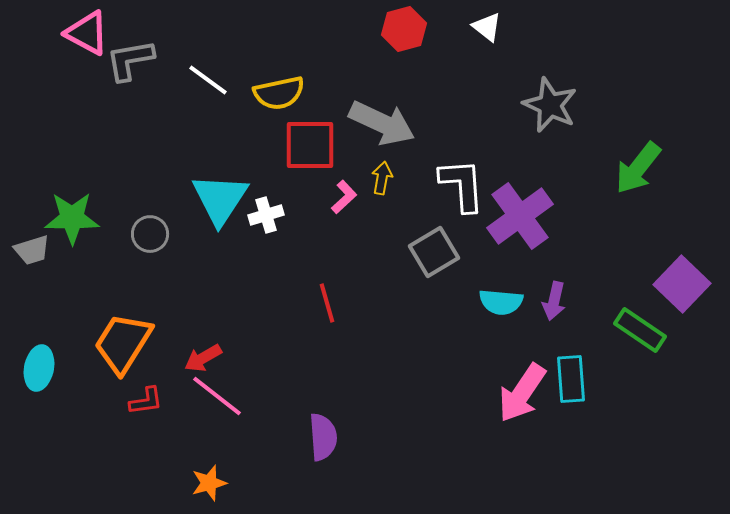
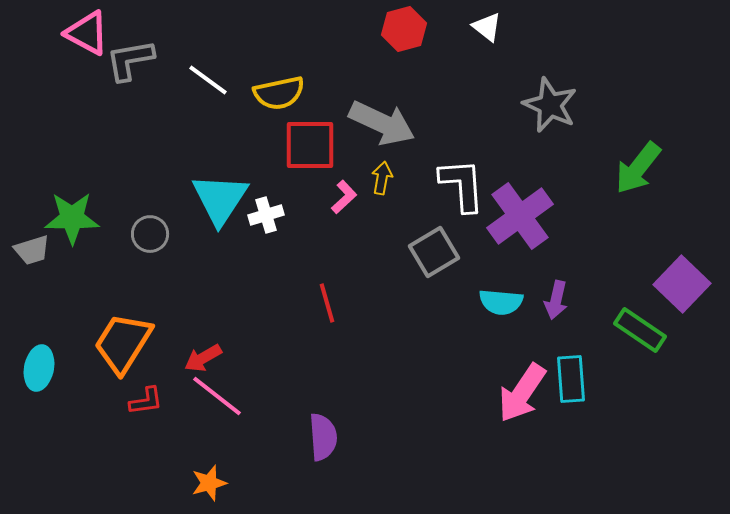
purple arrow: moved 2 px right, 1 px up
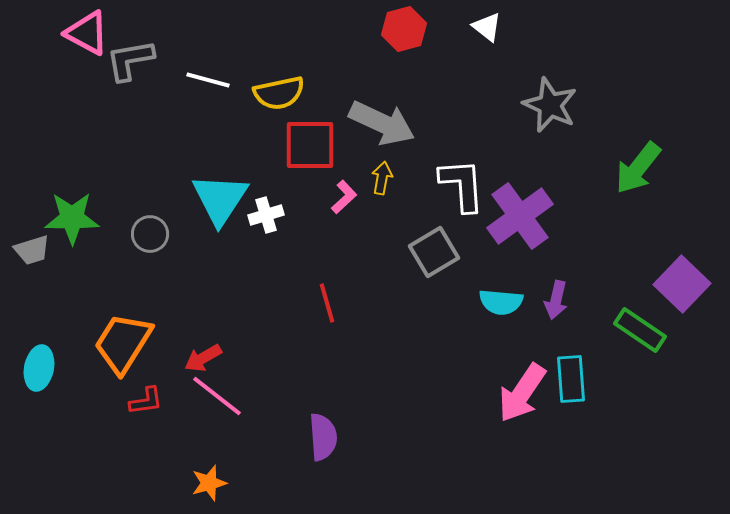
white line: rotated 21 degrees counterclockwise
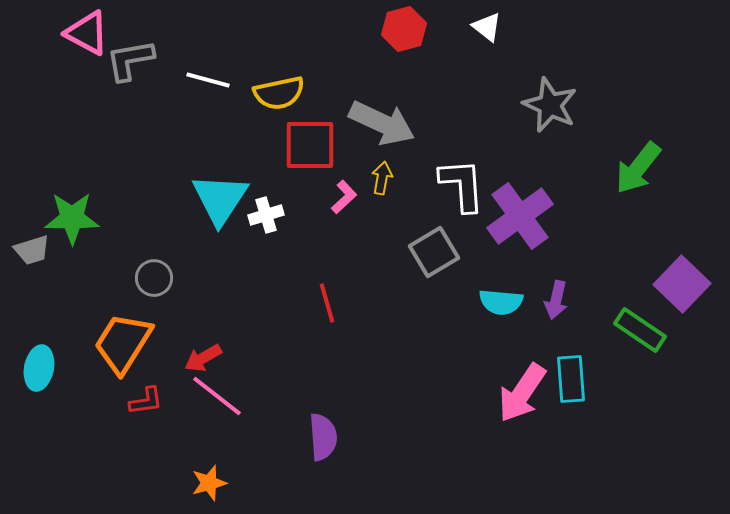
gray circle: moved 4 px right, 44 px down
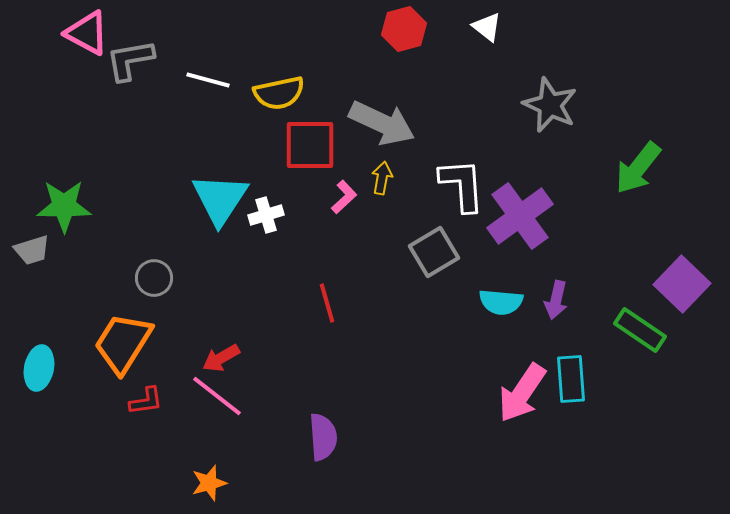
green star: moved 8 px left, 12 px up
red arrow: moved 18 px right
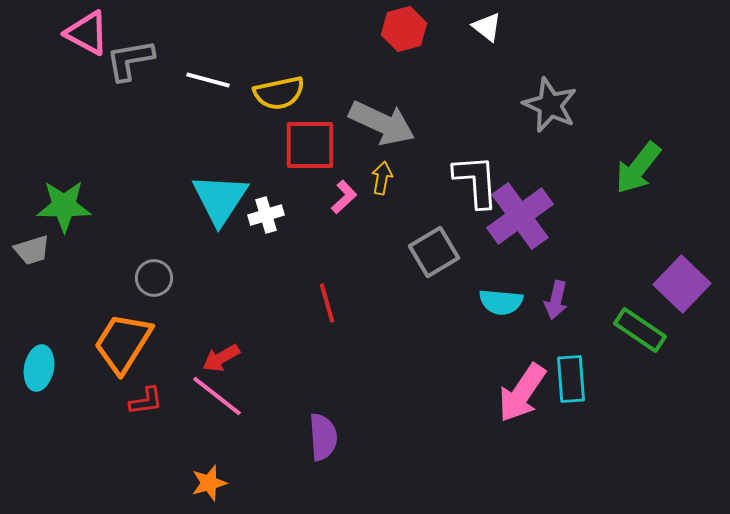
white L-shape: moved 14 px right, 4 px up
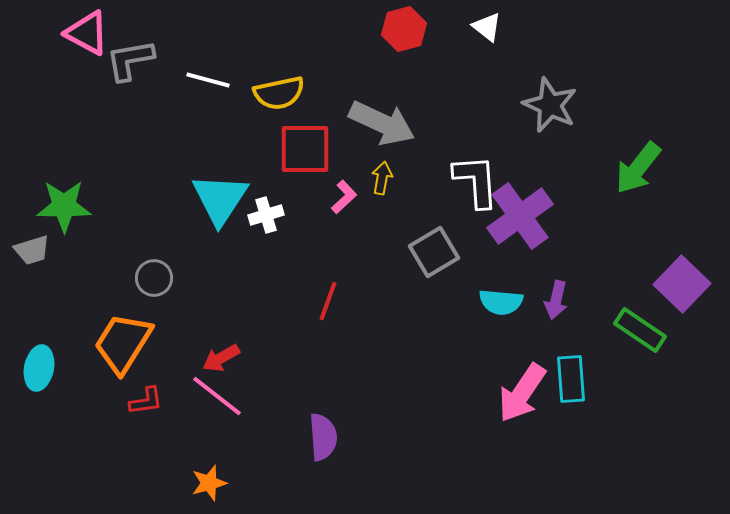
red square: moved 5 px left, 4 px down
red line: moved 1 px right, 2 px up; rotated 36 degrees clockwise
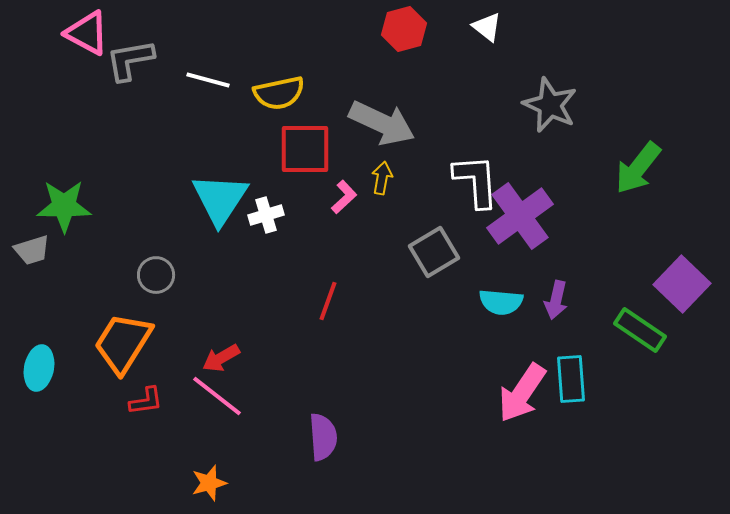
gray circle: moved 2 px right, 3 px up
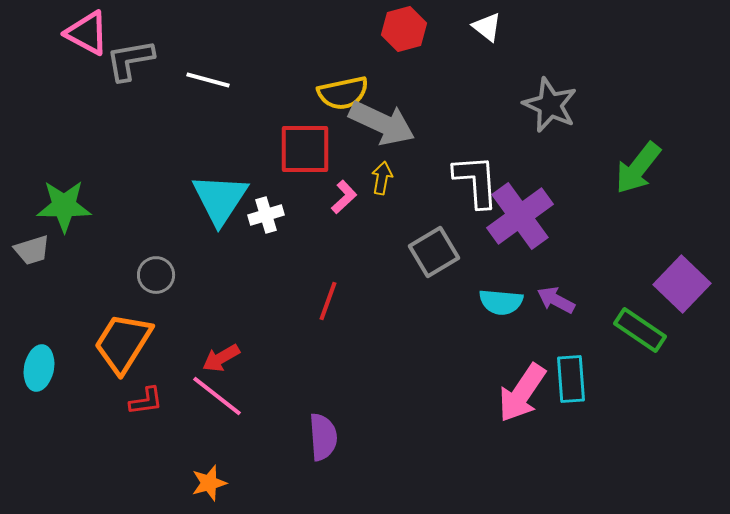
yellow semicircle: moved 64 px right
purple arrow: rotated 105 degrees clockwise
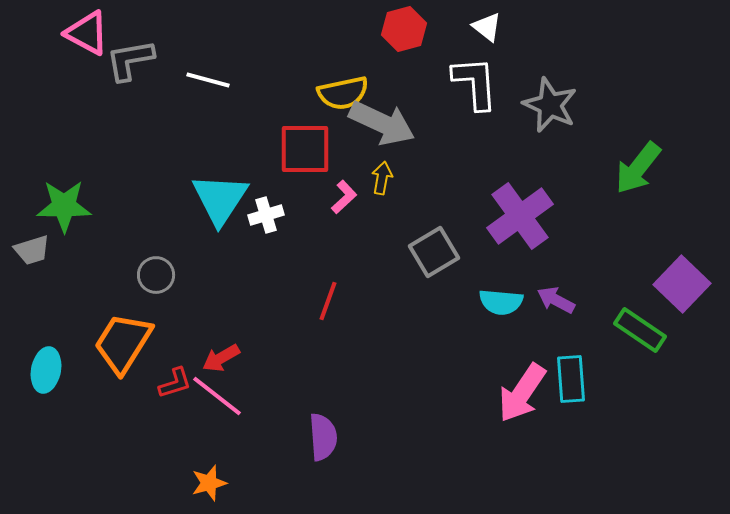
white L-shape: moved 1 px left, 98 px up
cyan ellipse: moved 7 px right, 2 px down
red L-shape: moved 29 px right, 18 px up; rotated 9 degrees counterclockwise
